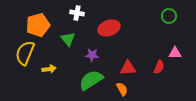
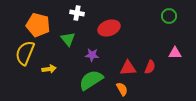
orange pentagon: rotated 30 degrees clockwise
red semicircle: moved 9 px left
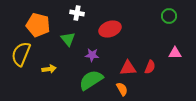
red ellipse: moved 1 px right, 1 px down
yellow semicircle: moved 4 px left, 1 px down
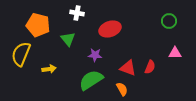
green circle: moved 5 px down
purple star: moved 3 px right
red triangle: rotated 24 degrees clockwise
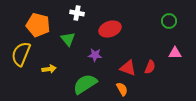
green semicircle: moved 6 px left, 4 px down
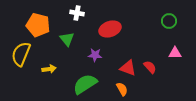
green triangle: moved 1 px left
red semicircle: rotated 64 degrees counterclockwise
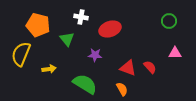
white cross: moved 4 px right, 4 px down
green semicircle: rotated 65 degrees clockwise
